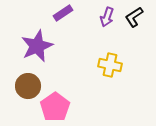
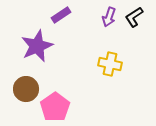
purple rectangle: moved 2 px left, 2 px down
purple arrow: moved 2 px right
yellow cross: moved 1 px up
brown circle: moved 2 px left, 3 px down
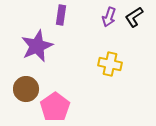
purple rectangle: rotated 48 degrees counterclockwise
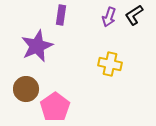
black L-shape: moved 2 px up
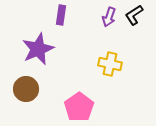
purple star: moved 1 px right, 3 px down
pink pentagon: moved 24 px right
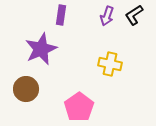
purple arrow: moved 2 px left, 1 px up
purple star: moved 3 px right
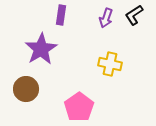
purple arrow: moved 1 px left, 2 px down
purple star: rotated 8 degrees counterclockwise
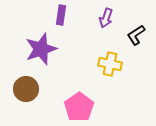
black L-shape: moved 2 px right, 20 px down
purple star: rotated 12 degrees clockwise
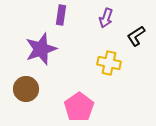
black L-shape: moved 1 px down
yellow cross: moved 1 px left, 1 px up
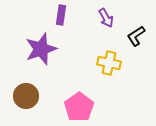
purple arrow: rotated 48 degrees counterclockwise
brown circle: moved 7 px down
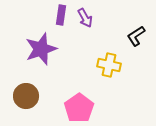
purple arrow: moved 21 px left
yellow cross: moved 2 px down
pink pentagon: moved 1 px down
